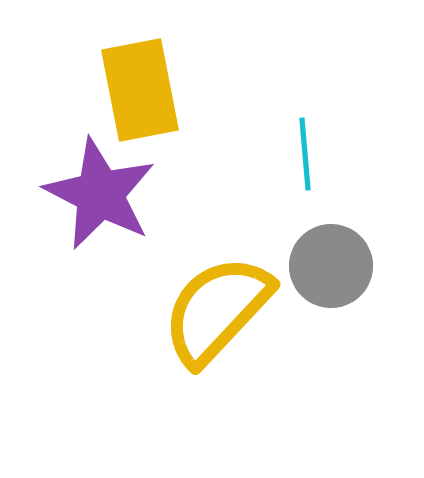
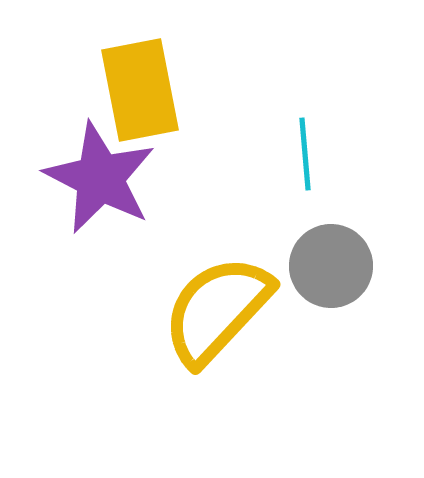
purple star: moved 16 px up
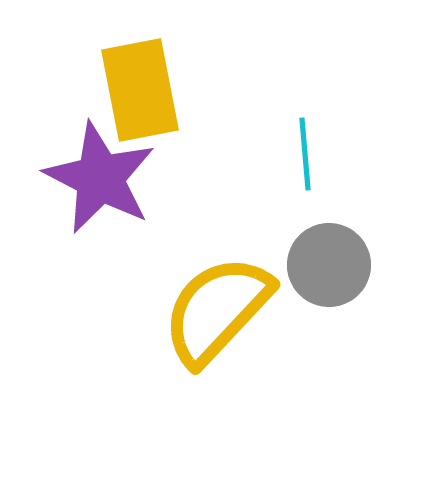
gray circle: moved 2 px left, 1 px up
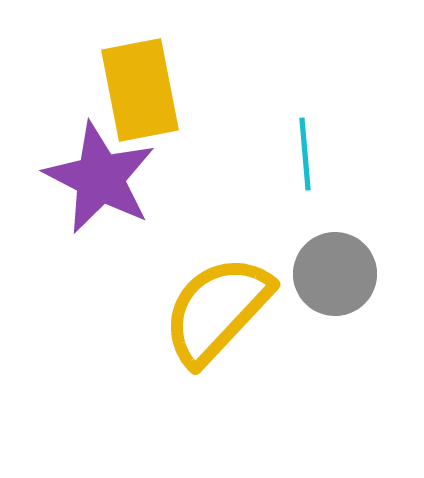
gray circle: moved 6 px right, 9 px down
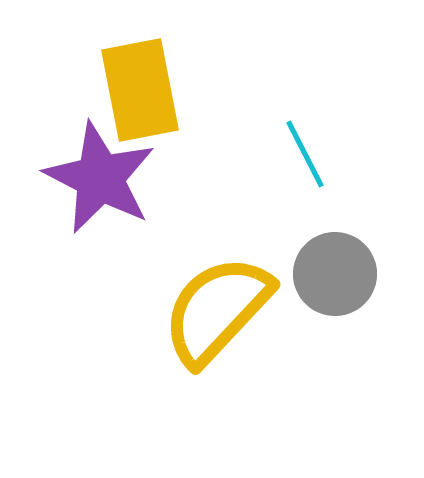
cyan line: rotated 22 degrees counterclockwise
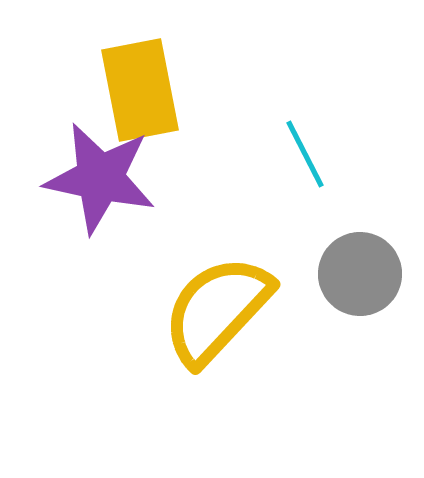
purple star: rotated 15 degrees counterclockwise
gray circle: moved 25 px right
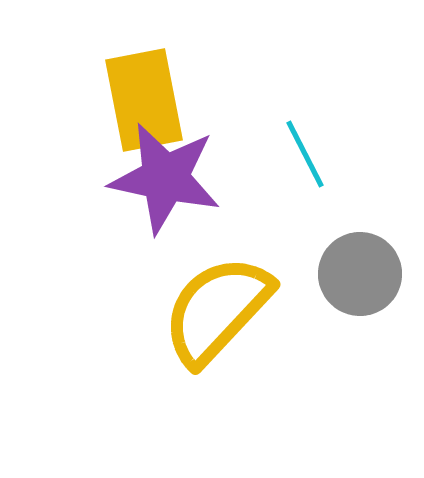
yellow rectangle: moved 4 px right, 10 px down
purple star: moved 65 px right
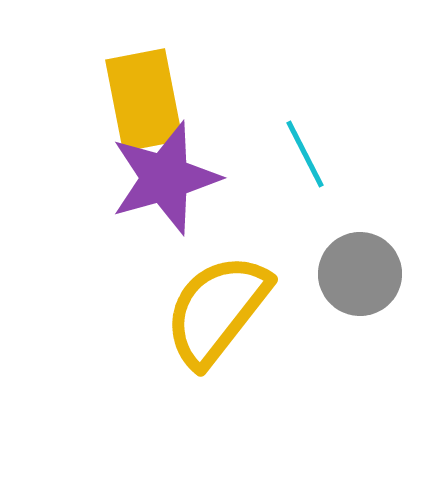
purple star: rotated 28 degrees counterclockwise
yellow semicircle: rotated 5 degrees counterclockwise
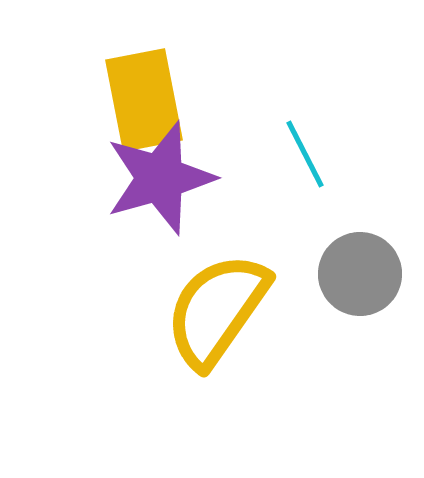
purple star: moved 5 px left
yellow semicircle: rotated 3 degrees counterclockwise
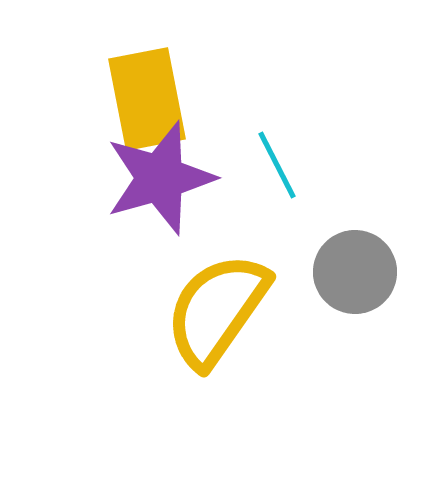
yellow rectangle: moved 3 px right, 1 px up
cyan line: moved 28 px left, 11 px down
gray circle: moved 5 px left, 2 px up
